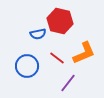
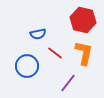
red hexagon: moved 23 px right, 1 px up
orange L-shape: rotated 55 degrees counterclockwise
red line: moved 2 px left, 5 px up
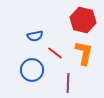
blue semicircle: moved 3 px left, 2 px down
blue circle: moved 5 px right, 4 px down
purple line: rotated 36 degrees counterclockwise
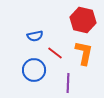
blue circle: moved 2 px right
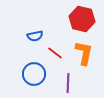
red hexagon: moved 1 px left, 1 px up
blue circle: moved 4 px down
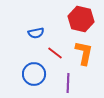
red hexagon: moved 1 px left
blue semicircle: moved 1 px right, 3 px up
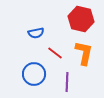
purple line: moved 1 px left, 1 px up
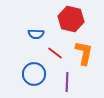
red hexagon: moved 10 px left
blue semicircle: moved 1 px down; rotated 14 degrees clockwise
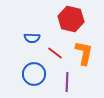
blue semicircle: moved 4 px left, 4 px down
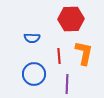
red hexagon: rotated 15 degrees counterclockwise
red line: moved 4 px right, 3 px down; rotated 49 degrees clockwise
purple line: moved 2 px down
